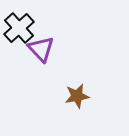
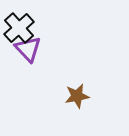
purple triangle: moved 13 px left
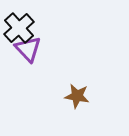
brown star: rotated 20 degrees clockwise
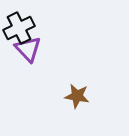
black cross: rotated 16 degrees clockwise
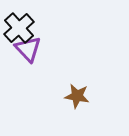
black cross: rotated 16 degrees counterclockwise
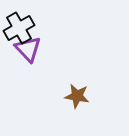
black cross: rotated 12 degrees clockwise
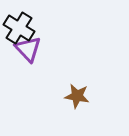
black cross: rotated 28 degrees counterclockwise
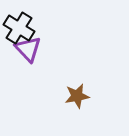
brown star: rotated 20 degrees counterclockwise
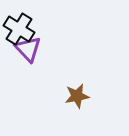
black cross: moved 1 px down
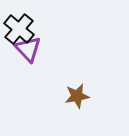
black cross: rotated 8 degrees clockwise
